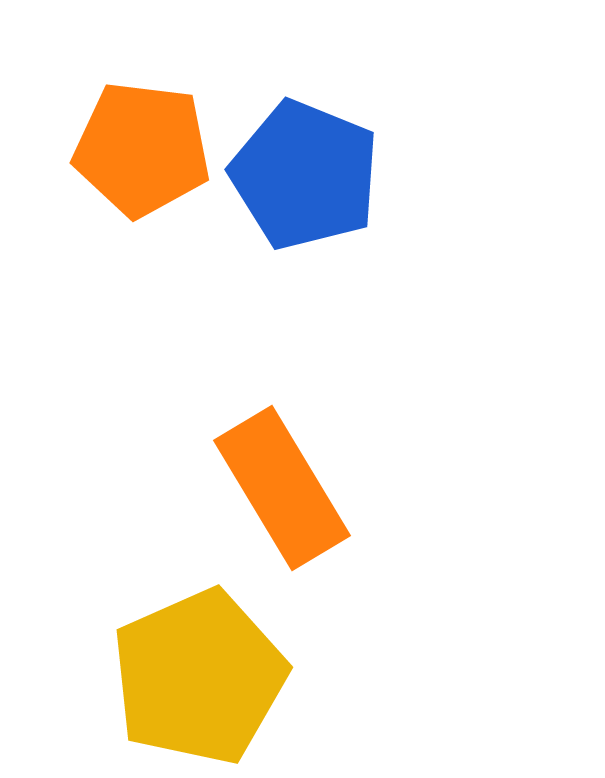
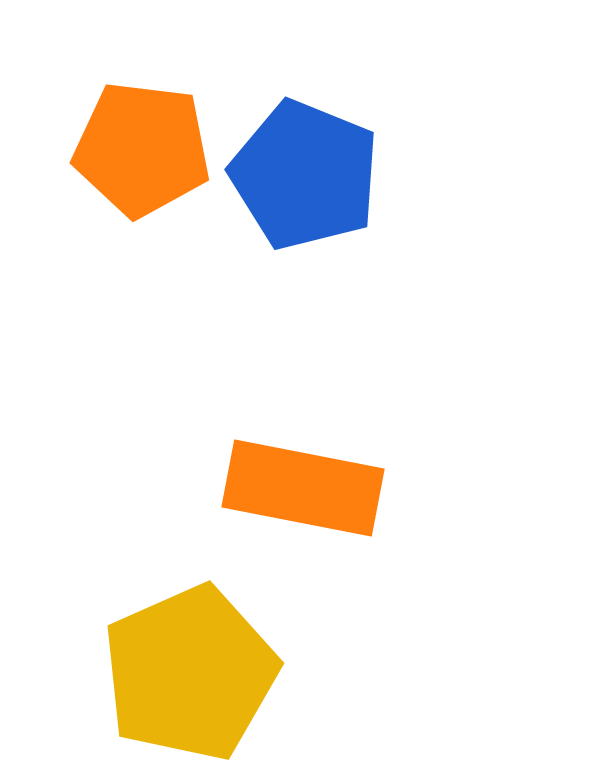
orange rectangle: moved 21 px right; rotated 48 degrees counterclockwise
yellow pentagon: moved 9 px left, 4 px up
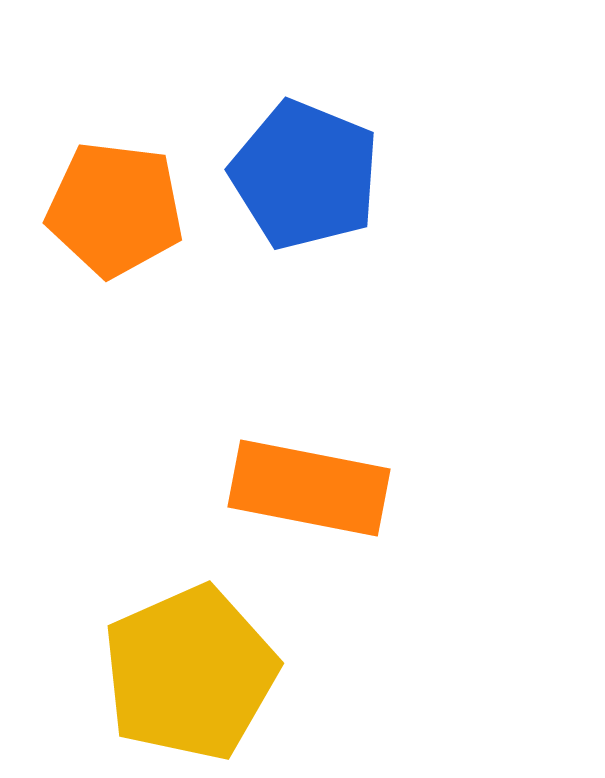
orange pentagon: moved 27 px left, 60 px down
orange rectangle: moved 6 px right
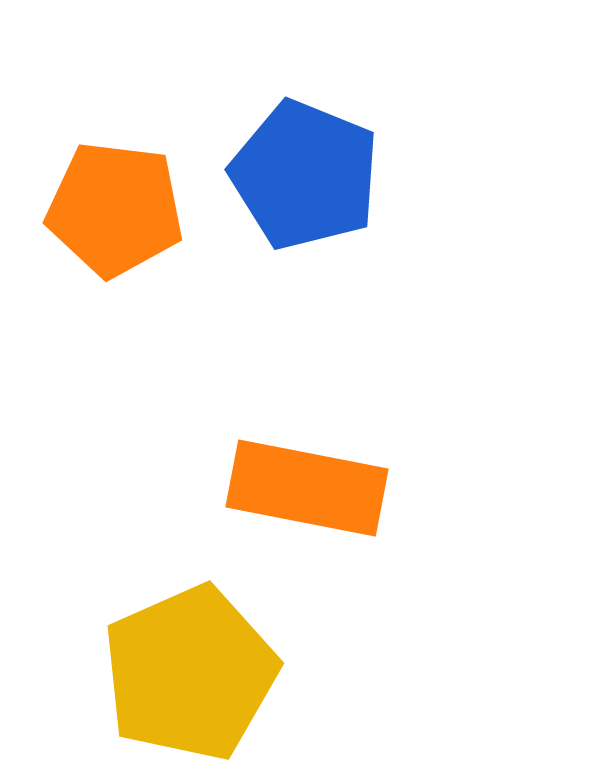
orange rectangle: moved 2 px left
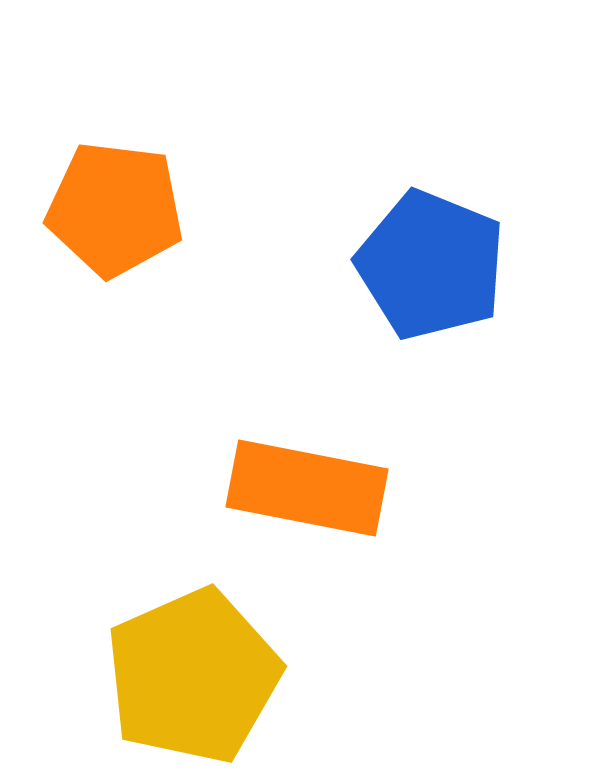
blue pentagon: moved 126 px right, 90 px down
yellow pentagon: moved 3 px right, 3 px down
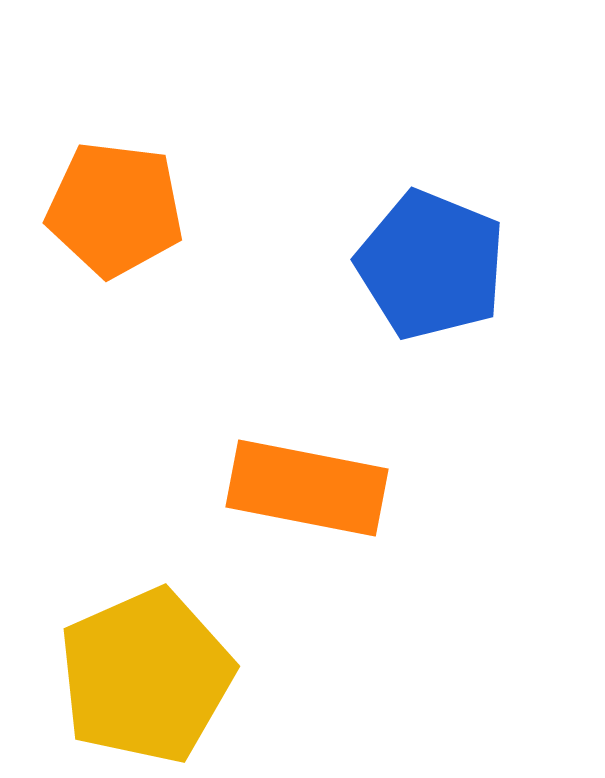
yellow pentagon: moved 47 px left
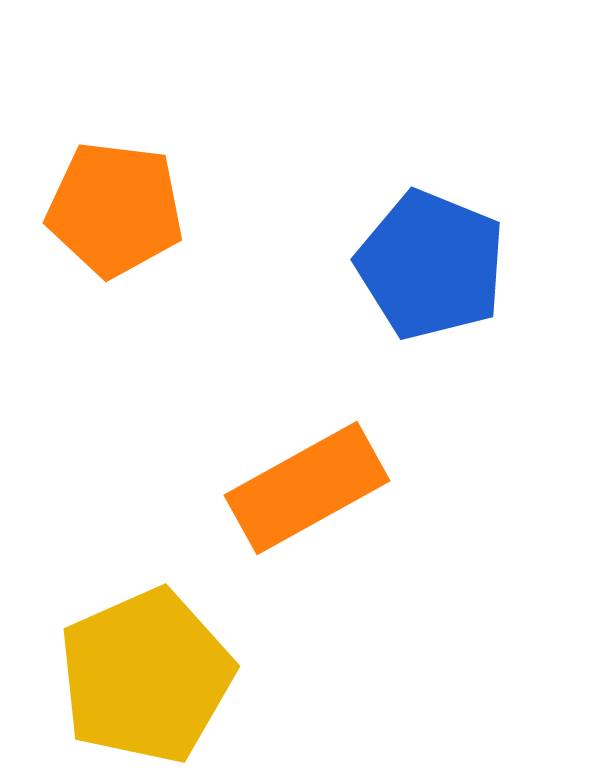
orange rectangle: rotated 40 degrees counterclockwise
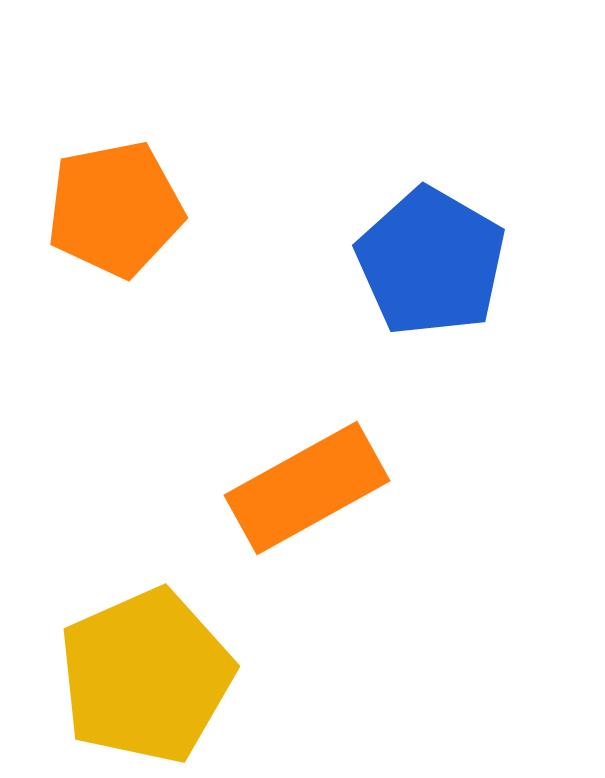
orange pentagon: rotated 18 degrees counterclockwise
blue pentagon: moved 3 px up; rotated 8 degrees clockwise
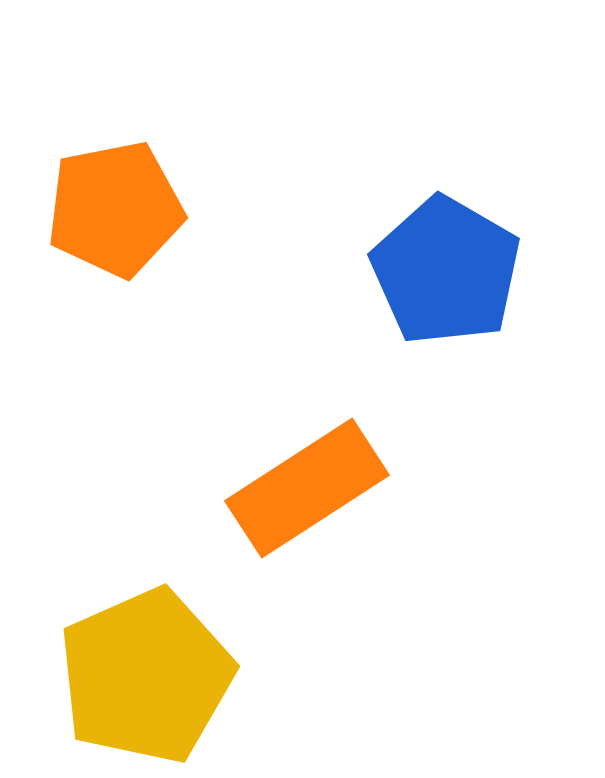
blue pentagon: moved 15 px right, 9 px down
orange rectangle: rotated 4 degrees counterclockwise
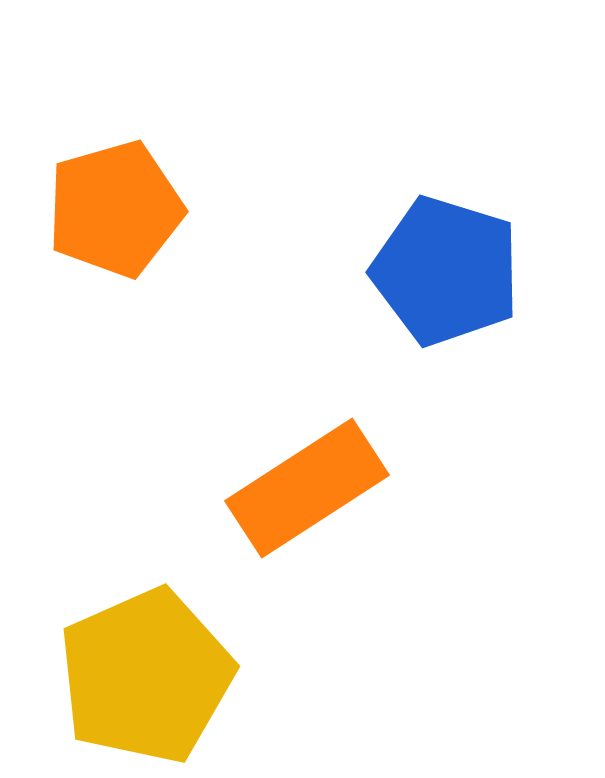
orange pentagon: rotated 5 degrees counterclockwise
blue pentagon: rotated 13 degrees counterclockwise
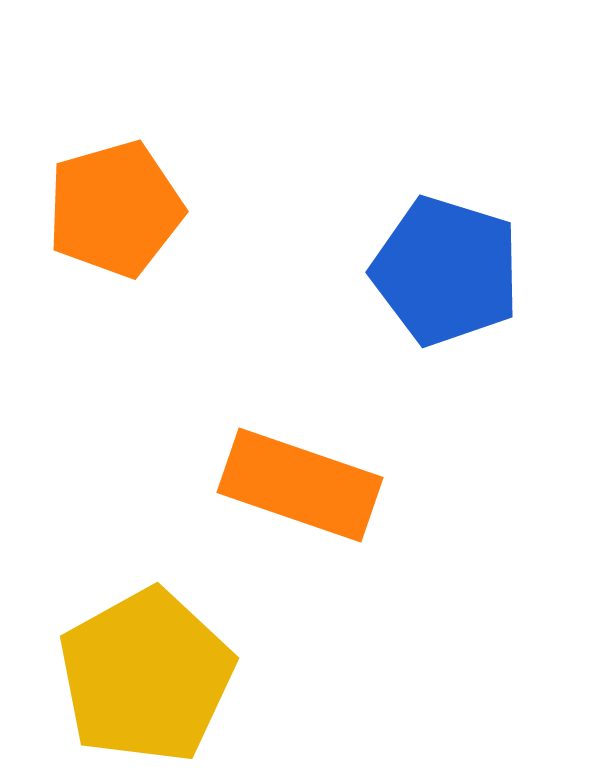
orange rectangle: moved 7 px left, 3 px up; rotated 52 degrees clockwise
yellow pentagon: rotated 5 degrees counterclockwise
